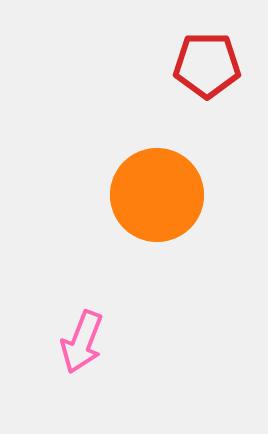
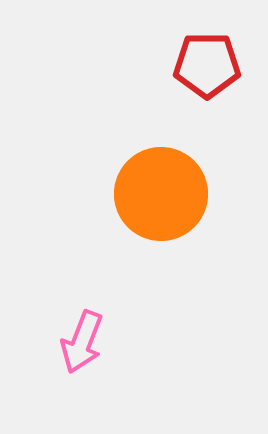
orange circle: moved 4 px right, 1 px up
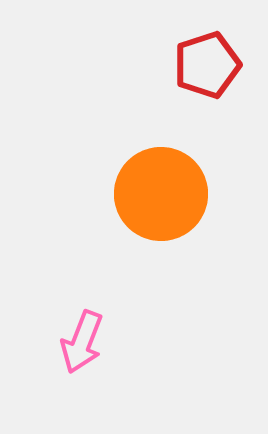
red pentagon: rotated 18 degrees counterclockwise
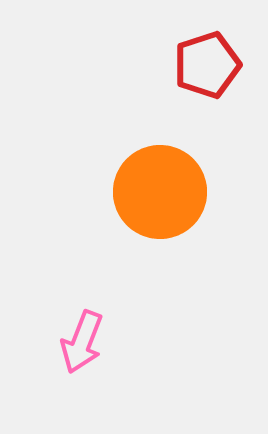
orange circle: moved 1 px left, 2 px up
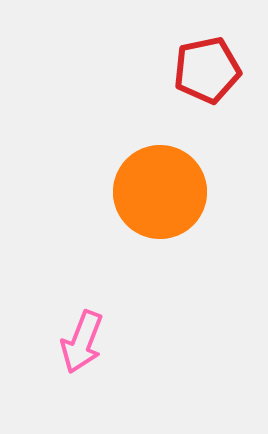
red pentagon: moved 5 px down; rotated 6 degrees clockwise
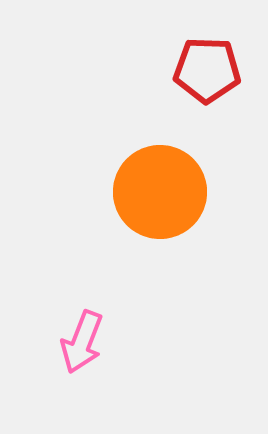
red pentagon: rotated 14 degrees clockwise
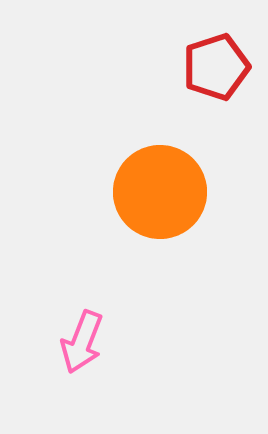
red pentagon: moved 9 px right, 3 px up; rotated 20 degrees counterclockwise
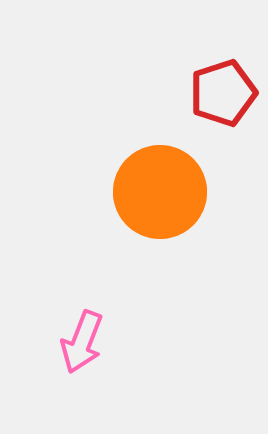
red pentagon: moved 7 px right, 26 px down
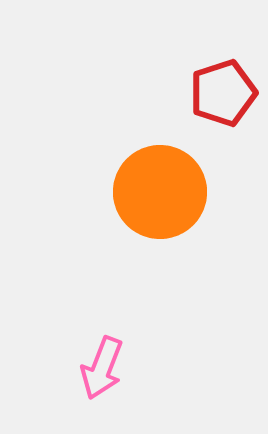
pink arrow: moved 20 px right, 26 px down
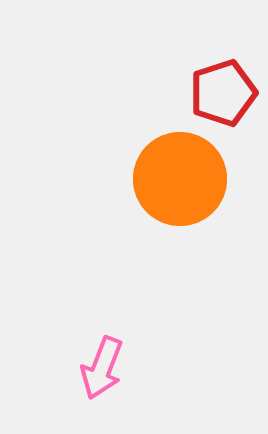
orange circle: moved 20 px right, 13 px up
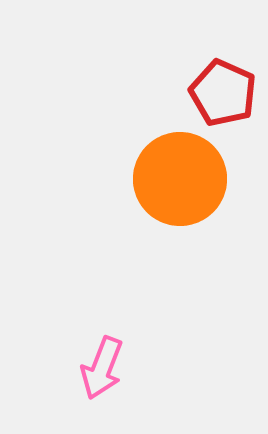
red pentagon: rotated 30 degrees counterclockwise
